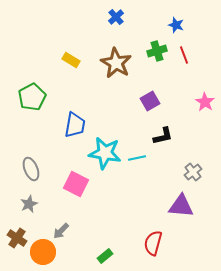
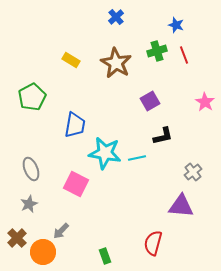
brown cross: rotated 12 degrees clockwise
green rectangle: rotated 70 degrees counterclockwise
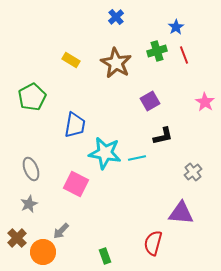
blue star: moved 2 px down; rotated 21 degrees clockwise
purple triangle: moved 7 px down
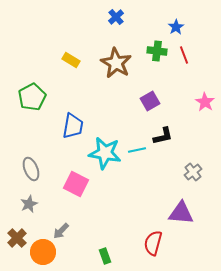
green cross: rotated 24 degrees clockwise
blue trapezoid: moved 2 px left, 1 px down
cyan line: moved 8 px up
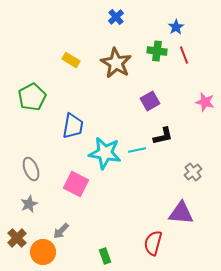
pink star: rotated 18 degrees counterclockwise
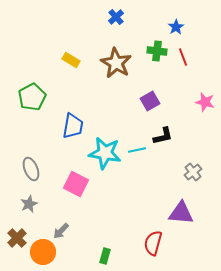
red line: moved 1 px left, 2 px down
green rectangle: rotated 35 degrees clockwise
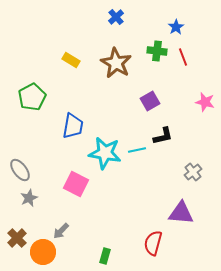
gray ellipse: moved 11 px left, 1 px down; rotated 15 degrees counterclockwise
gray star: moved 6 px up
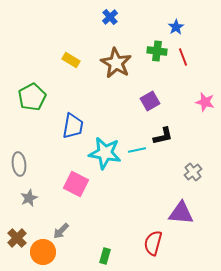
blue cross: moved 6 px left
gray ellipse: moved 1 px left, 6 px up; rotated 30 degrees clockwise
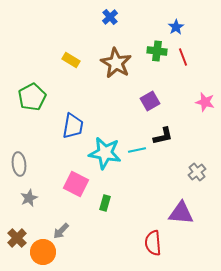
gray cross: moved 4 px right
red semicircle: rotated 20 degrees counterclockwise
green rectangle: moved 53 px up
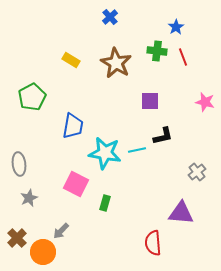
purple square: rotated 30 degrees clockwise
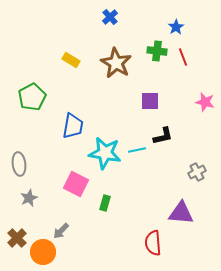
gray cross: rotated 12 degrees clockwise
